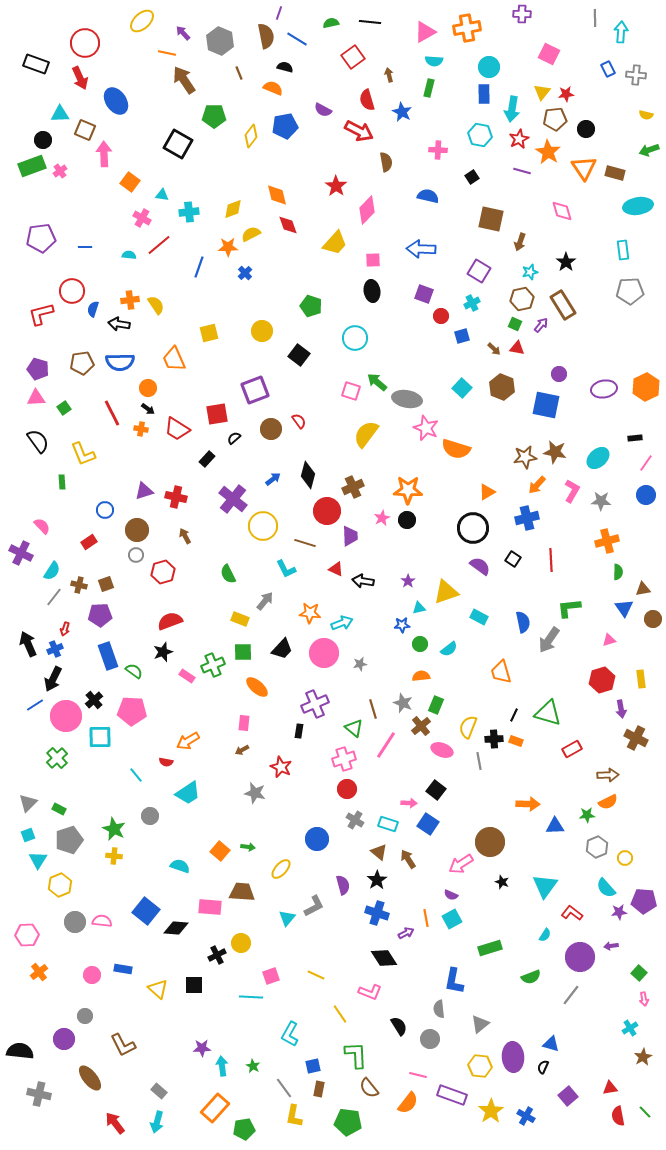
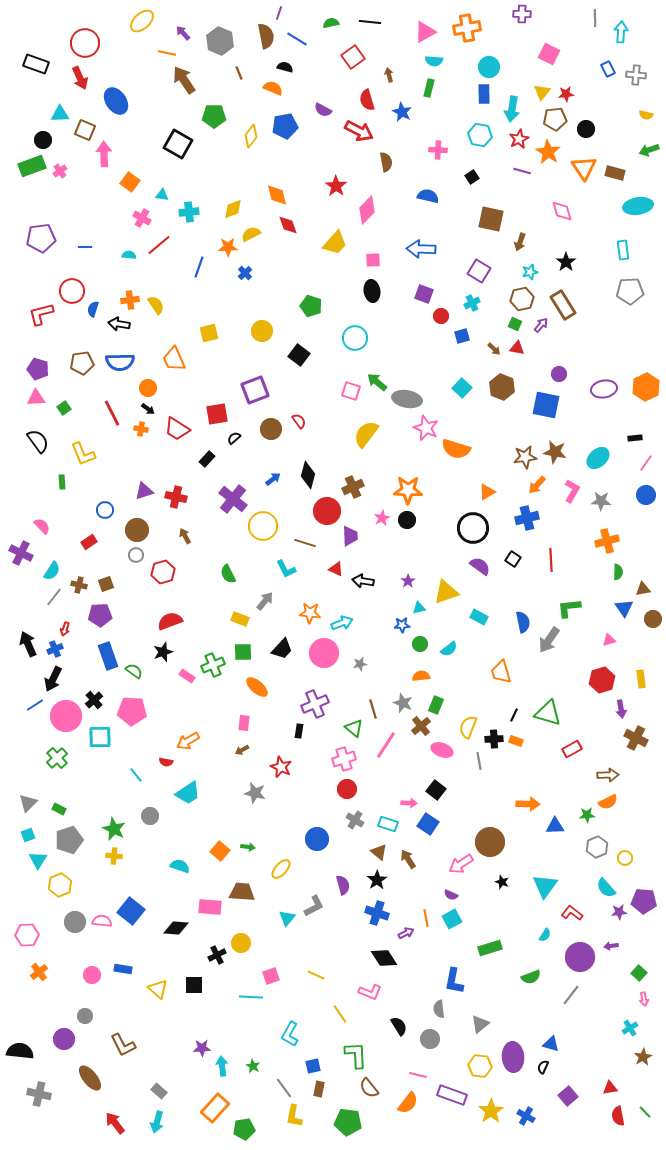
blue square at (146, 911): moved 15 px left
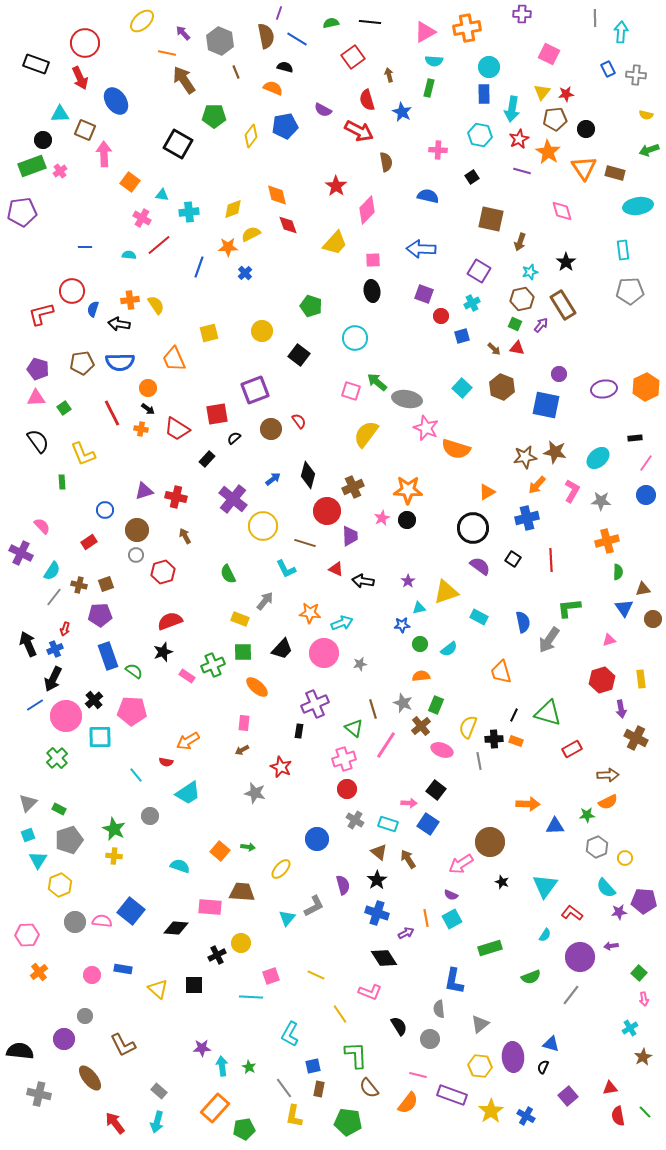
brown line at (239, 73): moved 3 px left, 1 px up
purple pentagon at (41, 238): moved 19 px left, 26 px up
green star at (253, 1066): moved 4 px left, 1 px down
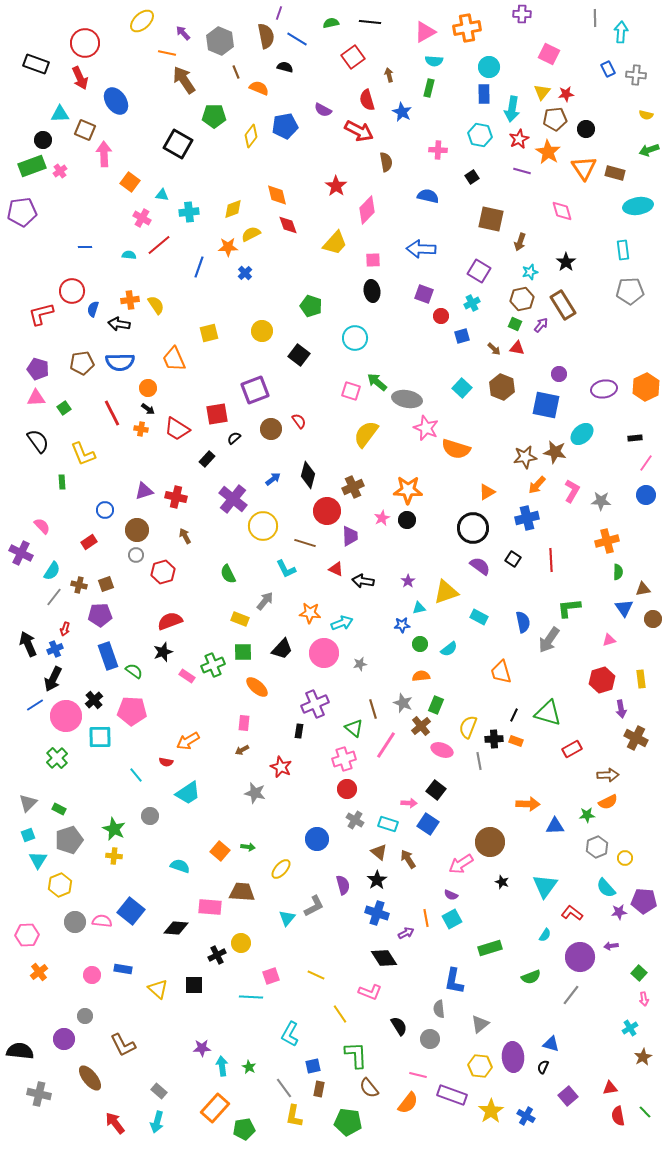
orange semicircle at (273, 88): moved 14 px left
cyan ellipse at (598, 458): moved 16 px left, 24 px up
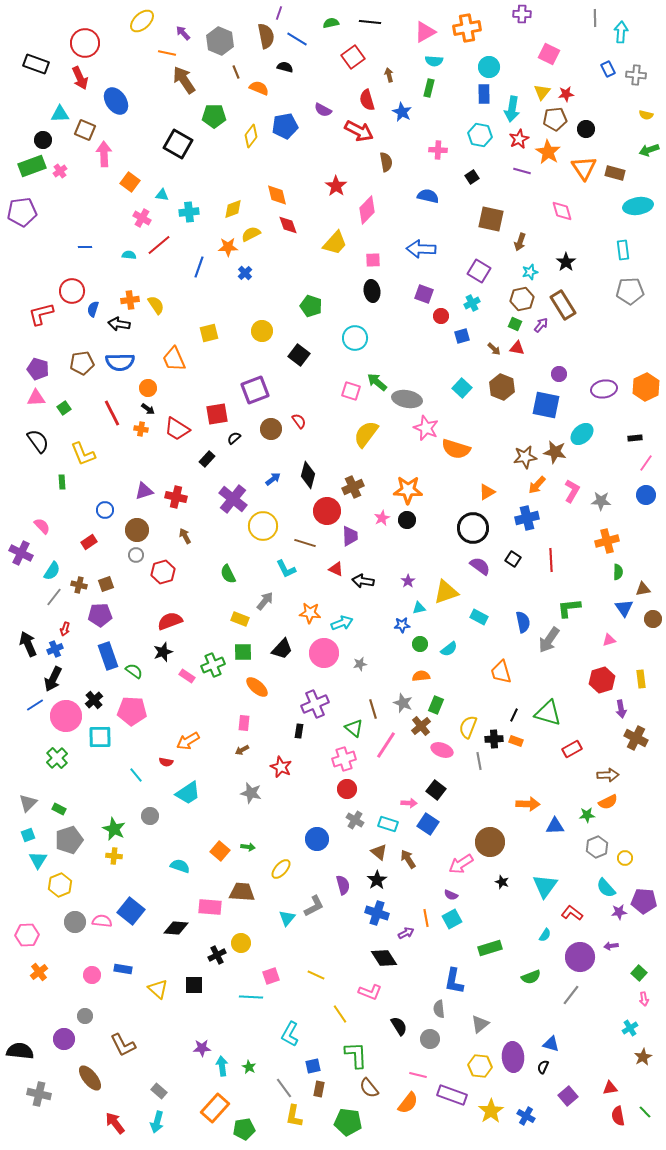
gray star at (255, 793): moved 4 px left
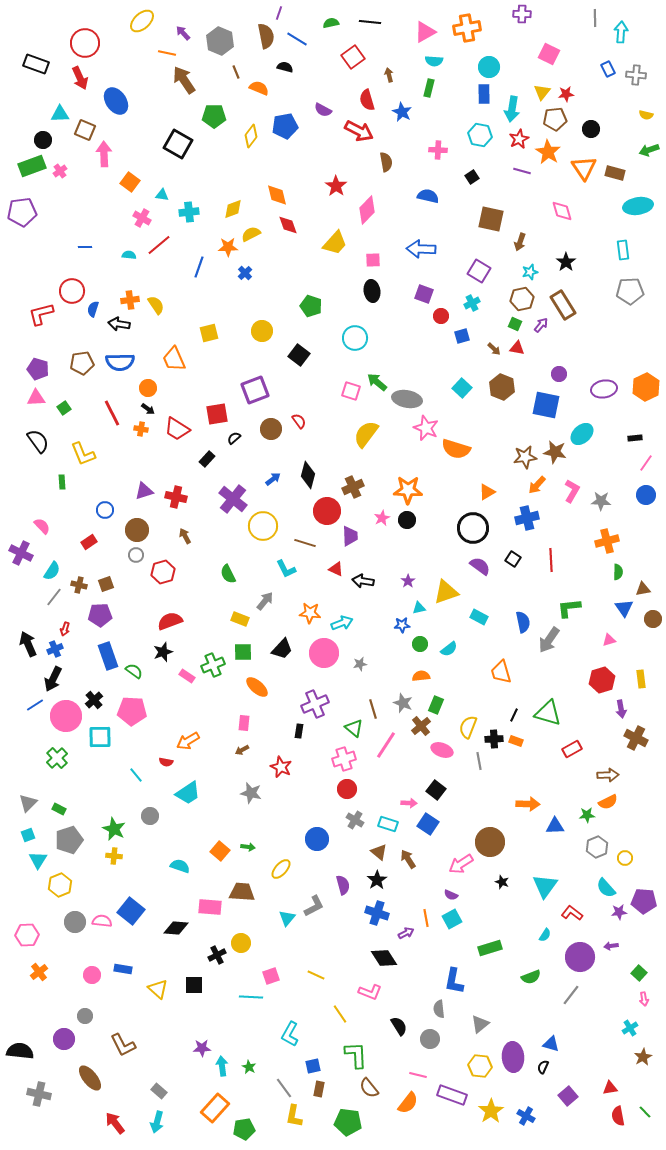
black circle at (586, 129): moved 5 px right
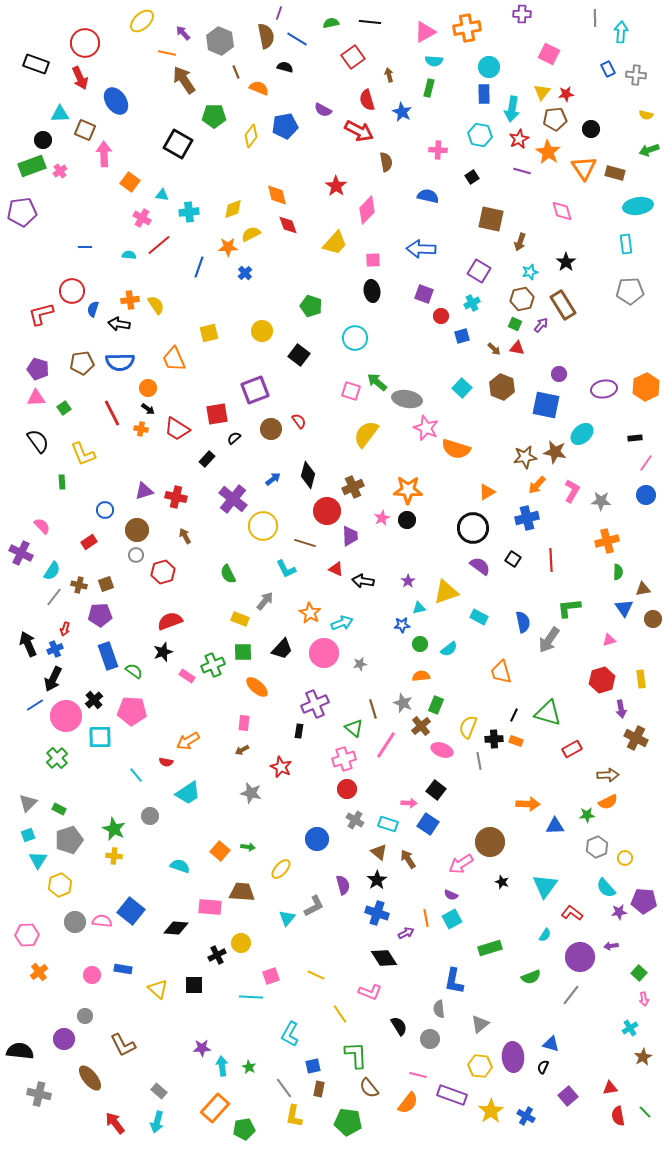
cyan rectangle at (623, 250): moved 3 px right, 6 px up
orange star at (310, 613): rotated 25 degrees clockwise
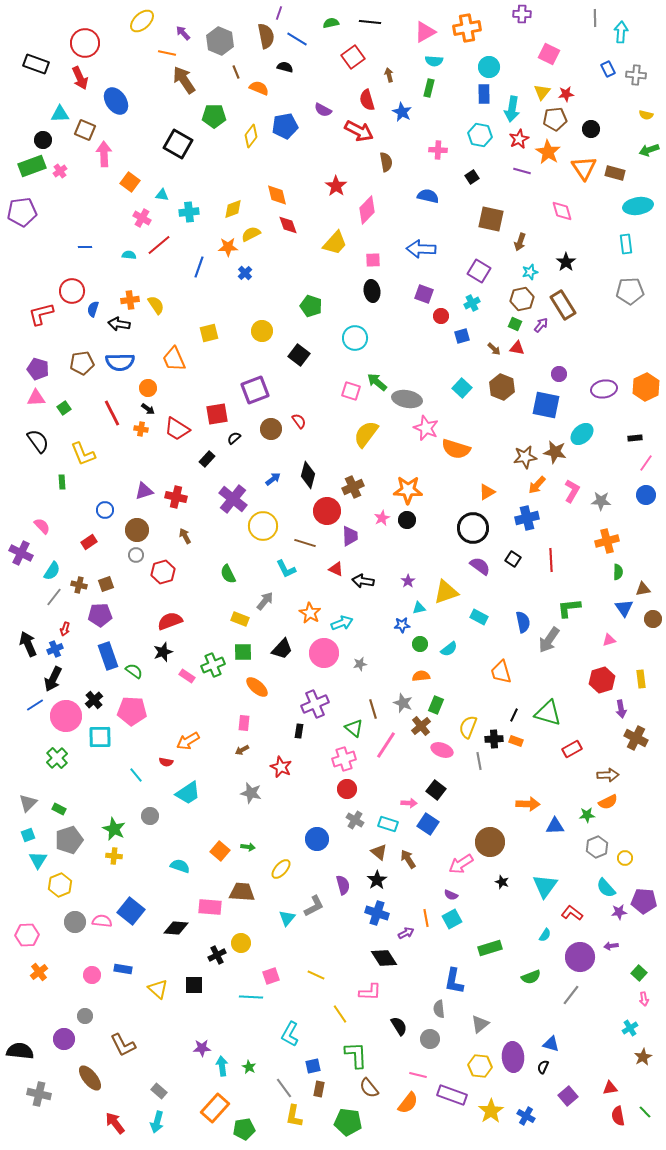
pink L-shape at (370, 992): rotated 20 degrees counterclockwise
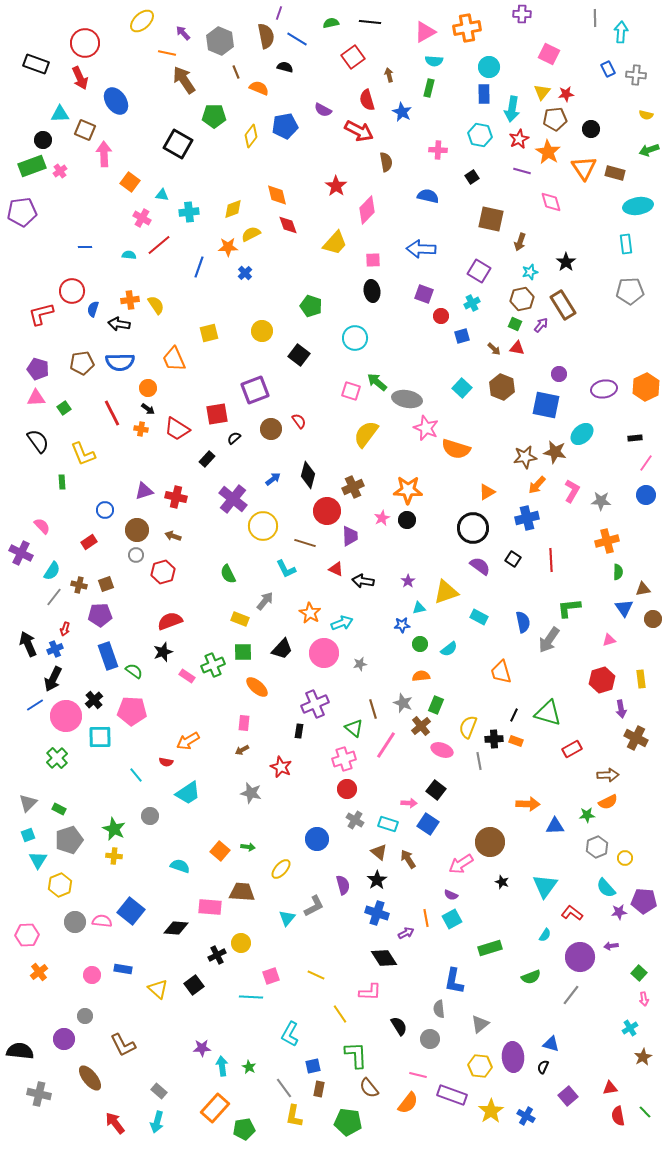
pink diamond at (562, 211): moved 11 px left, 9 px up
brown arrow at (185, 536): moved 12 px left; rotated 42 degrees counterclockwise
black square at (194, 985): rotated 36 degrees counterclockwise
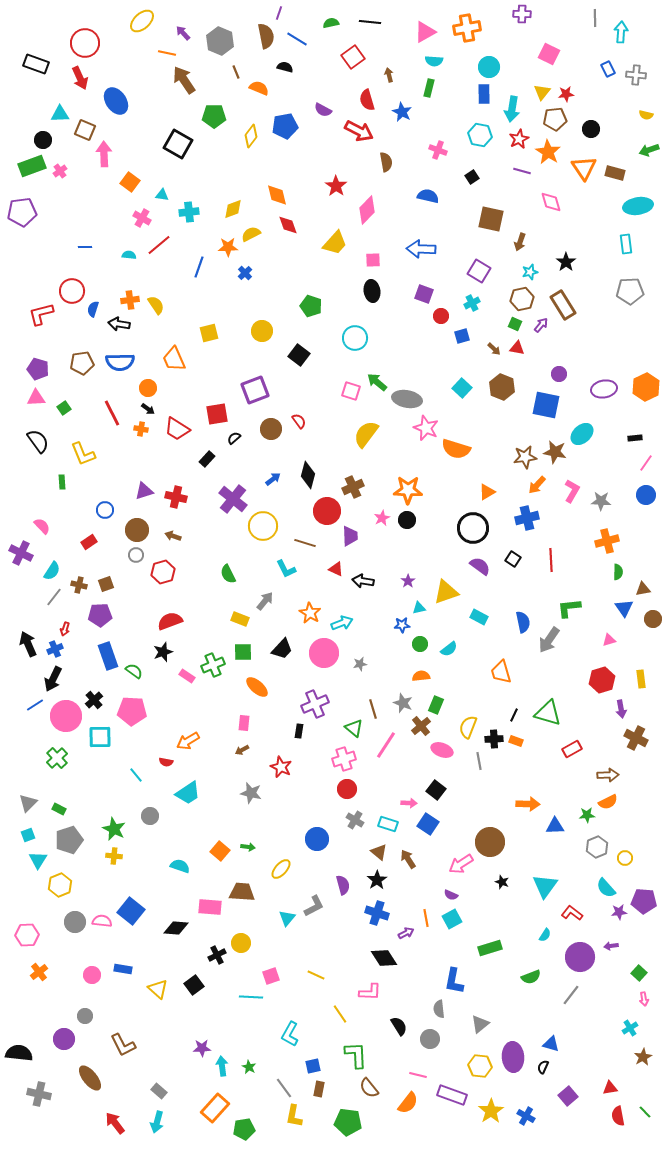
pink cross at (438, 150): rotated 18 degrees clockwise
black semicircle at (20, 1051): moved 1 px left, 2 px down
